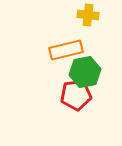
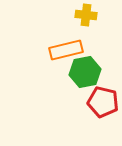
yellow cross: moved 2 px left
red pentagon: moved 27 px right, 7 px down; rotated 20 degrees clockwise
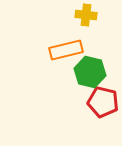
green hexagon: moved 5 px right; rotated 24 degrees clockwise
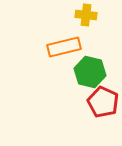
orange rectangle: moved 2 px left, 3 px up
red pentagon: rotated 12 degrees clockwise
